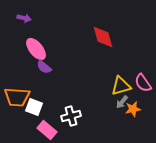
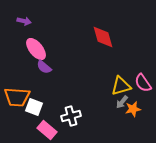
purple arrow: moved 3 px down
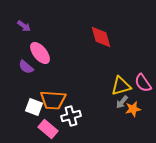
purple arrow: moved 5 px down; rotated 24 degrees clockwise
red diamond: moved 2 px left
pink ellipse: moved 4 px right, 4 px down
purple semicircle: moved 18 px left
orange trapezoid: moved 36 px right, 3 px down
pink rectangle: moved 1 px right, 1 px up
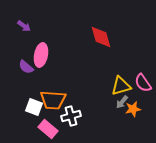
pink ellipse: moved 1 px right, 2 px down; rotated 50 degrees clockwise
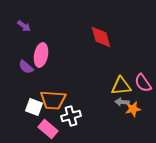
yellow triangle: rotated 10 degrees clockwise
gray arrow: rotated 56 degrees clockwise
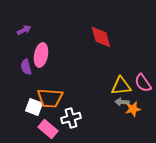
purple arrow: moved 4 px down; rotated 64 degrees counterclockwise
purple semicircle: rotated 35 degrees clockwise
orange trapezoid: moved 3 px left, 2 px up
white cross: moved 2 px down
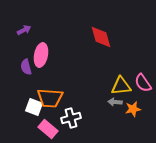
gray arrow: moved 7 px left
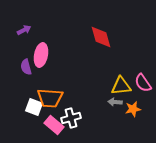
pink rectangle: moved 6 px right, 4 px up
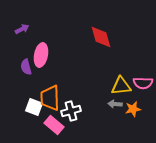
purple arrow: moved 2 px left, 1 px up
pink semicircle: rotated 54 degrees counterclockwise
orange trapezoid: rotated 84 degrees clockwise
gray arrow: moved 2 px down
white cross: moved 7 px up
